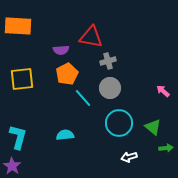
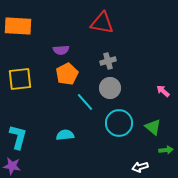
red triangle: moved 11 px right, 14 px up
yellow square: moved 2 px left
cyan line: moved 2 px right, 4 px down
green arrow: moved 2 px down
white arrow: moved 11 px right, 10 px down
purple star: rotated 24 degrees counterclockwise
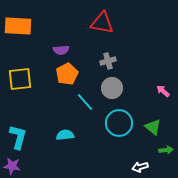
gray circle: moved 2 px right
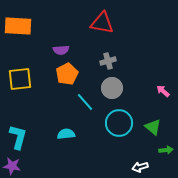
cyan semicircle: moved 1 px right, 1 px up
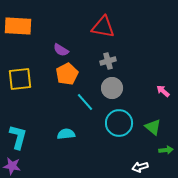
red triangle: moved 1 px right, 4 px down
purple semicircle: rotated 35 degrees clockwise
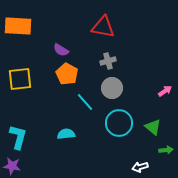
orange pentagon: rotated 15 degrees counterclockwise
pink arrow: moved 2 px right; rotated 104 degrees clockwise
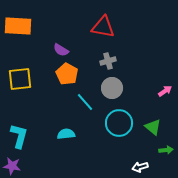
cyan L-shape: moved 1 px right, 1 px up
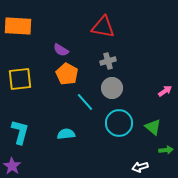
cyan L-shape: moved 1 px right, 4 px up
purple star: rotated 24 degrees clockwise
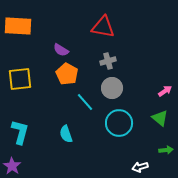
green triangle: moved 7 px right, 9 px up
cyan semicircle: rotated 102 degrees counterclockwise
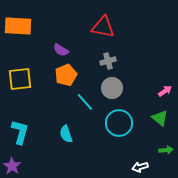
orange pentagon: moved 1 px left, 1 px down; rotated 20 degrees clockwise
